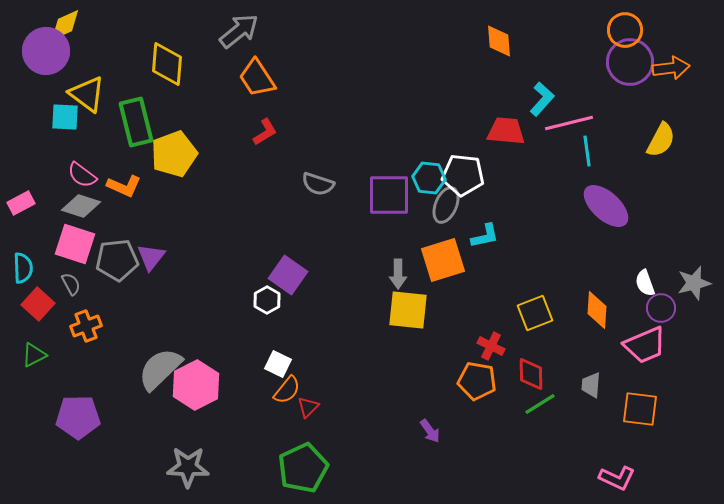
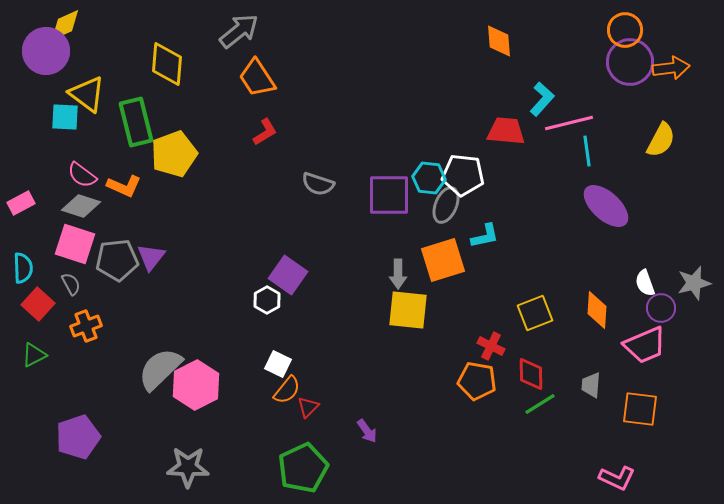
purple pentagon at (78, 417): moved 20 px down; rotated 18 degrees counterclockwise
purple arrow at (430, 431): moved 63 px left
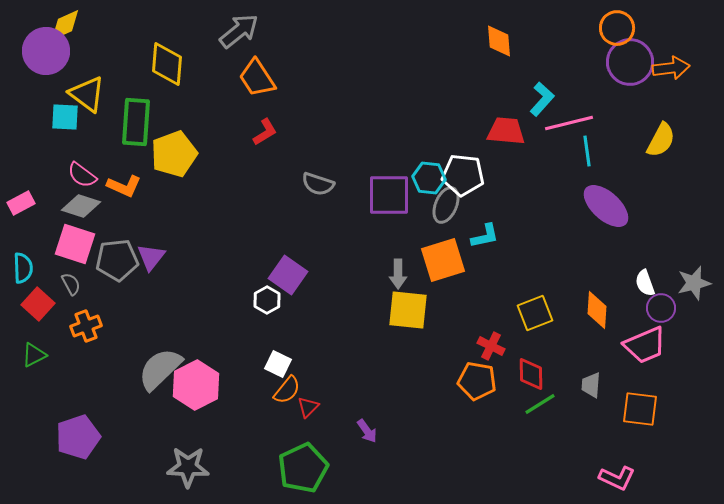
orange circle at (625, 30): moved 8 px left, 2 px up
green rectangle at (136, 122): rotated 18 degrees clockwise
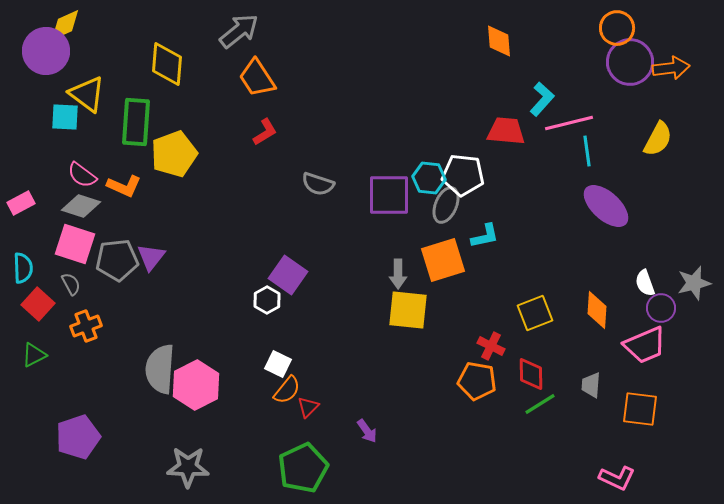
yellow semicircle at (661, 140): moved 3 px left, 1 px up
gray semicircle at (160, 369): rotated 42 degrees counterclockwise
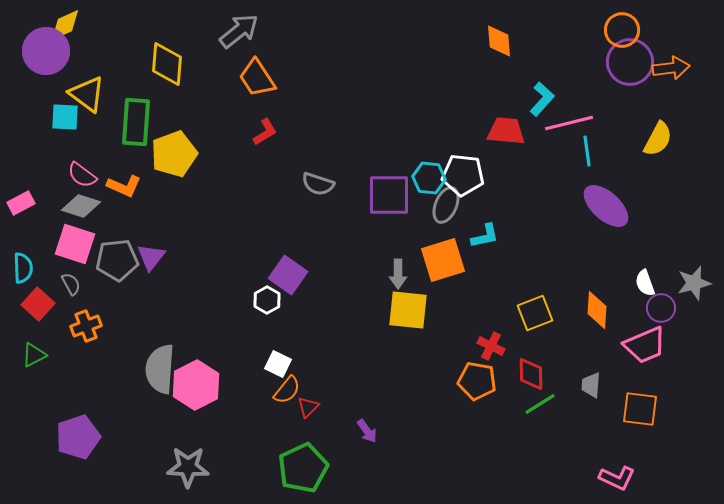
orange circle at (617, 28): moved 5 px right, 2 px down
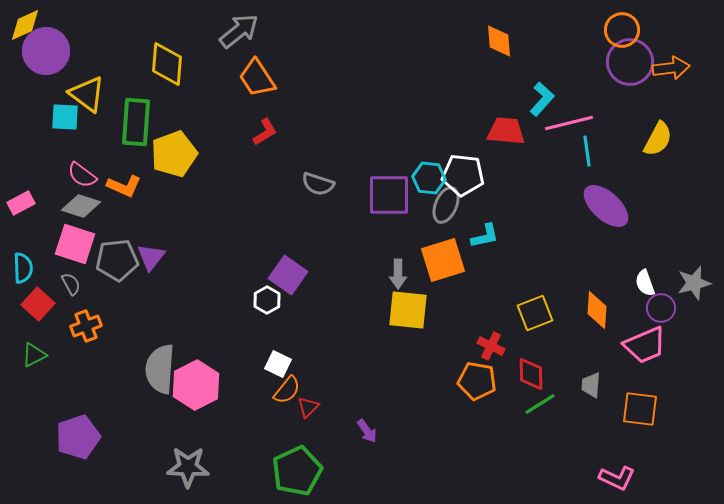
yellow diamond at (65, 25): moved 40 px left
green pentagon at (303, 468): moved 6 px left, 3 px down
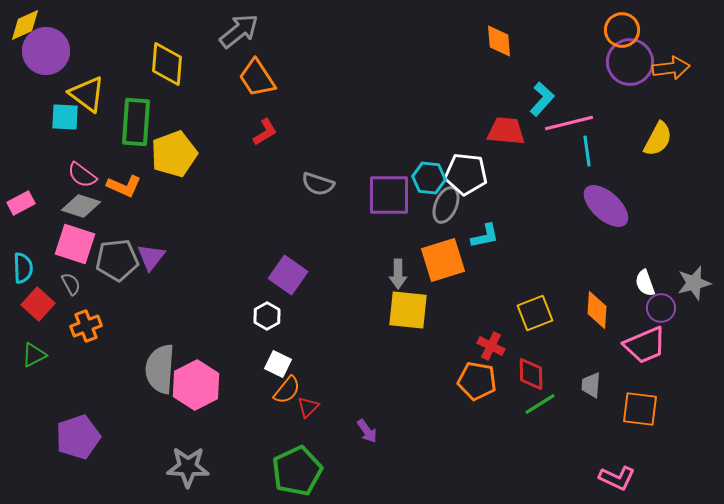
white pentagon at (463, 175): moved 3 px right, 1 px up
white hexagon at (267, 300): moved 16 px down
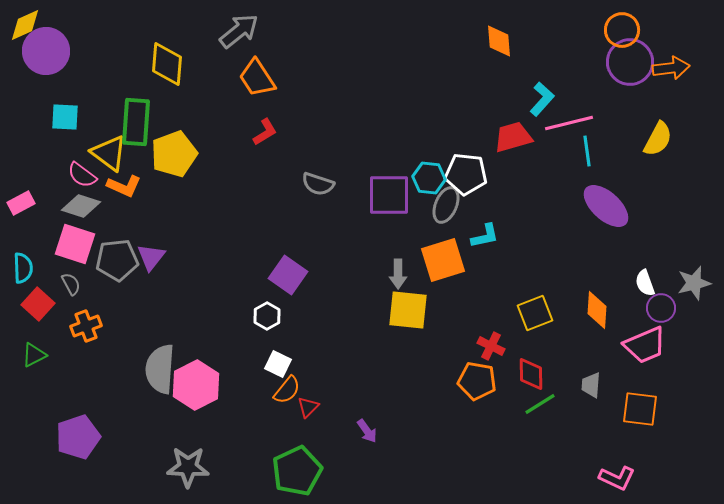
yellow triangle at (87, 94): moved 22 px right, 59 px down
red trapezoid at (506, 131): moved 7 px right, 6 px down; rotated 21 degrees counterclockwise
